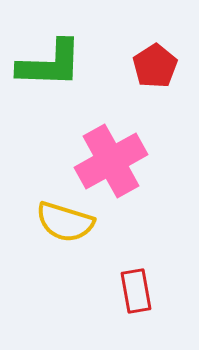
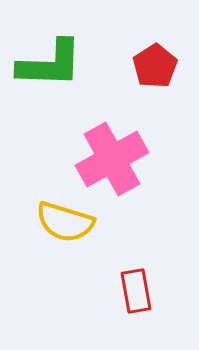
pink cross: moved 1 px right, 2 px up
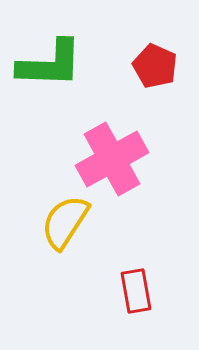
red pentagon: rotated 15 degrees counterclockwise
yellow semicircle: rotated 106 degrees clockwise
